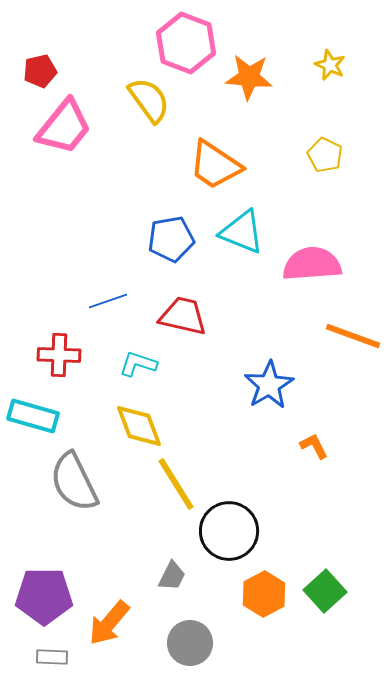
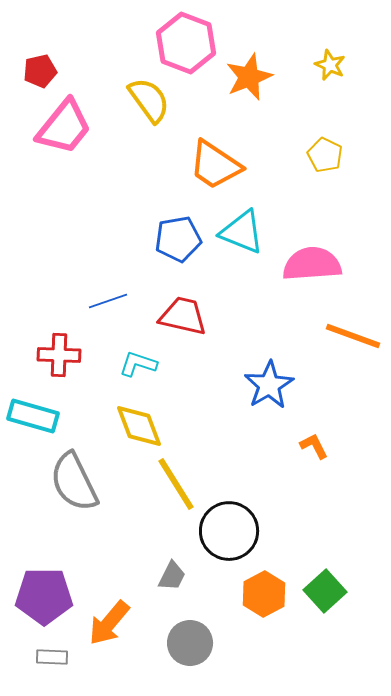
orange star: rotated 27 degrees counterclockwise
blue pentagon: moved 7 px right
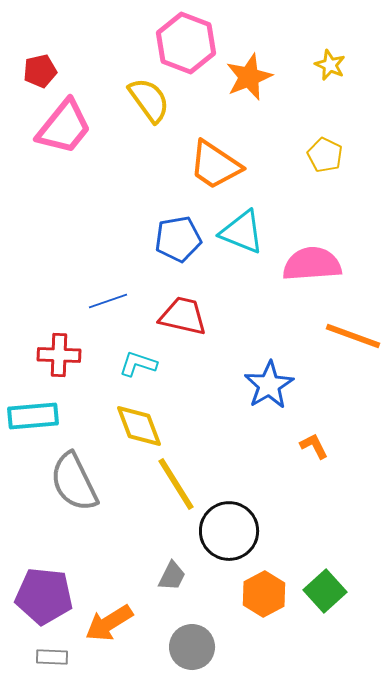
cyan rectangle: rotated 21 degrees counterclockwise
purple pentagon: rotated 6 degrees clockwise
orange arrow: rotated 18 degrees clockwise
gray circle: moved 2 px right, 4 px down
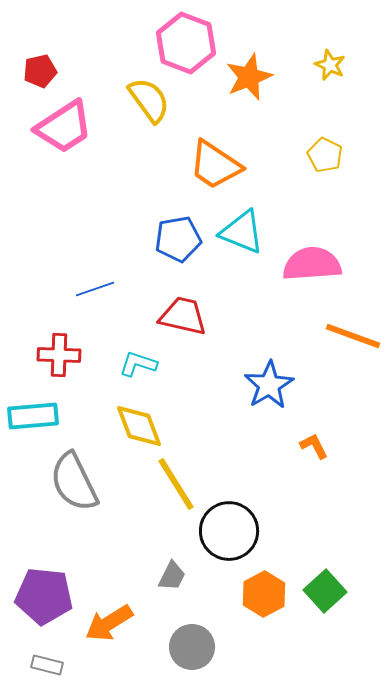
pink trapezoid: rotated 18 degrees clockwise
blue line: moved 13 px left, 12 px up
gray rectangle: moved 5 px left, 8 px down; rotated 12 degrees clockwise
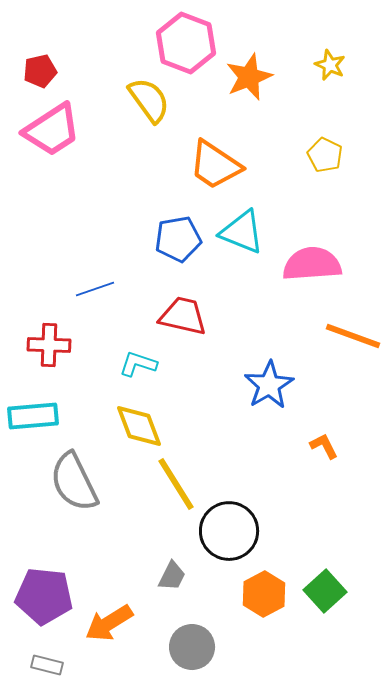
pink trapezoid: moved 12 px left, 3 px down
red cross: moved 10 px left, 10 px up
orange L-shape: moved 10 px right
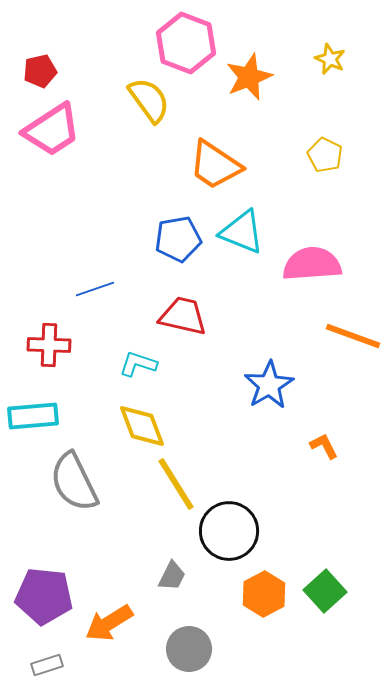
yellow star: moved 6 px up
yellow diamond: moved 3 px right
gray circle: moved 3 px left, 2 px down
gray rectangle: rotated 32 degrees counterclockwise
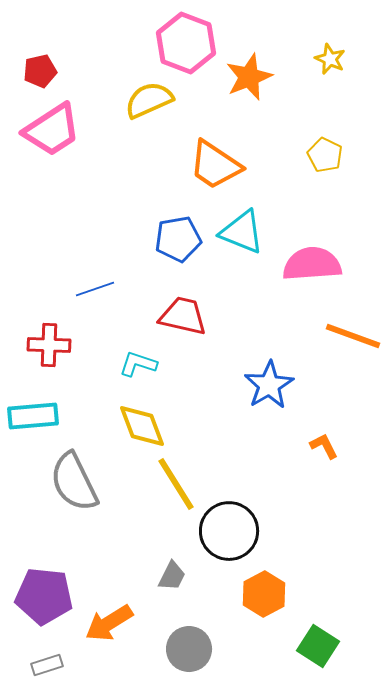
yellow semicircle: rotated 78 degrees counterclockwise
green square: moved 7 px left, 55 px down; rotated 15 degrees counterclockwise
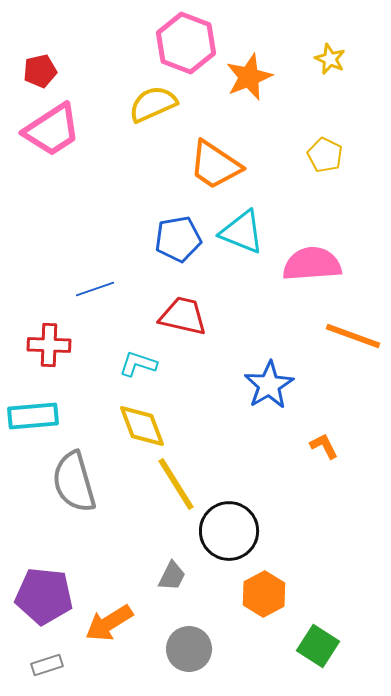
yellow semicircle: moved 4 px right, 4 px down
gray semicircle: rotated 10 degrees clockwise
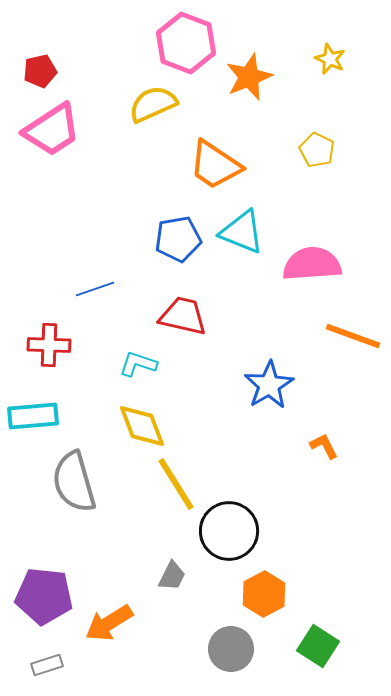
yellow pentagon: moved 8 px left, 5 px up
gray circle: moved 42 px right
